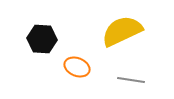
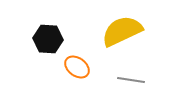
black hexagon: moved 6 px right
orange ellipse: rotated 15 degrees clockwise
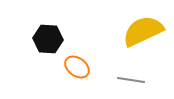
yellow semicircle: moved 21 px right
